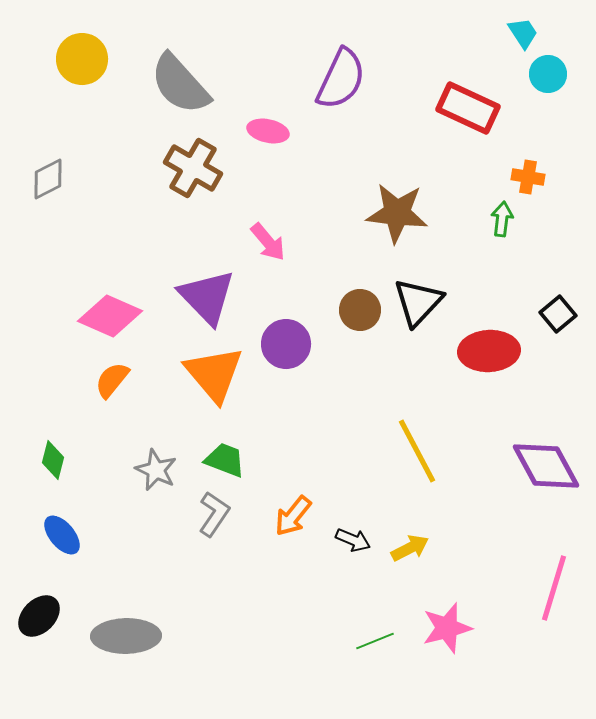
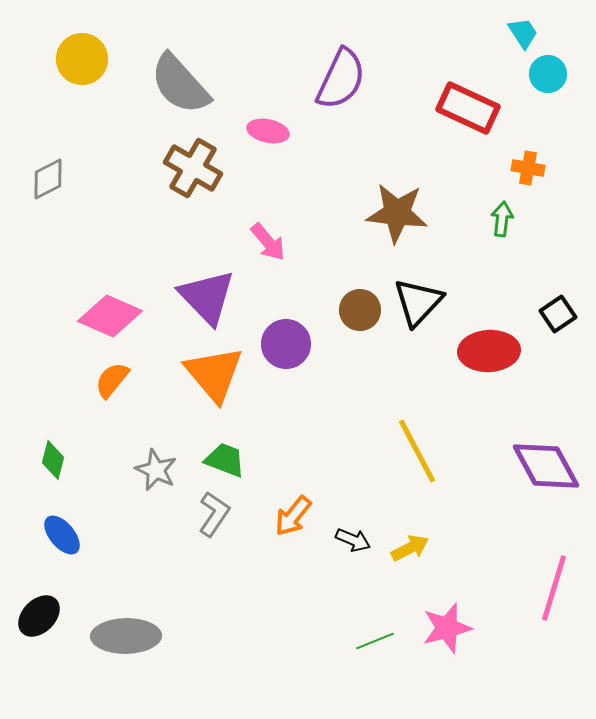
orange cross: moved 9 px up
black square: rotated 6 degrees clockwise
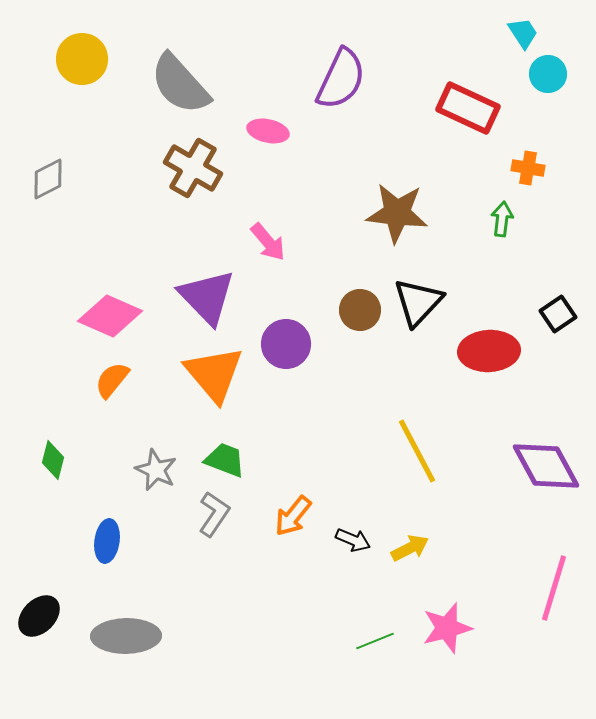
blue ellipse: moved 45 px right, 6 px down; rotated 48 degrees clockwise
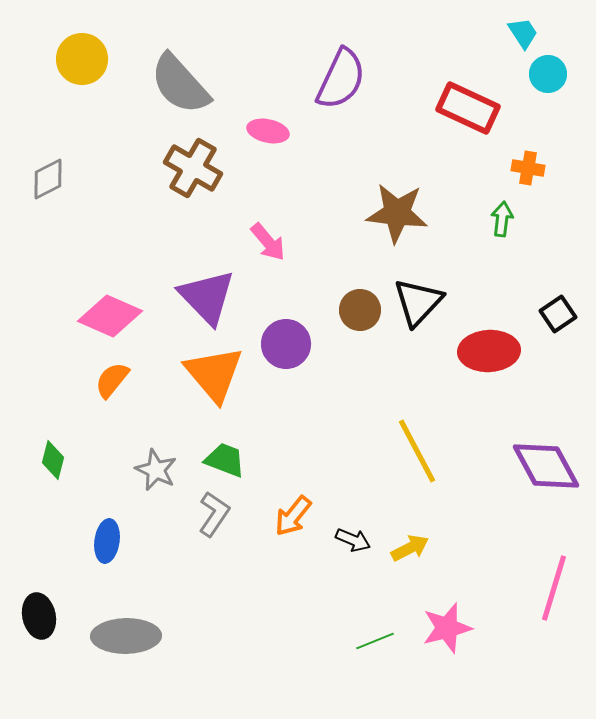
black ellipse: rotated 57 degrees counterclockwise
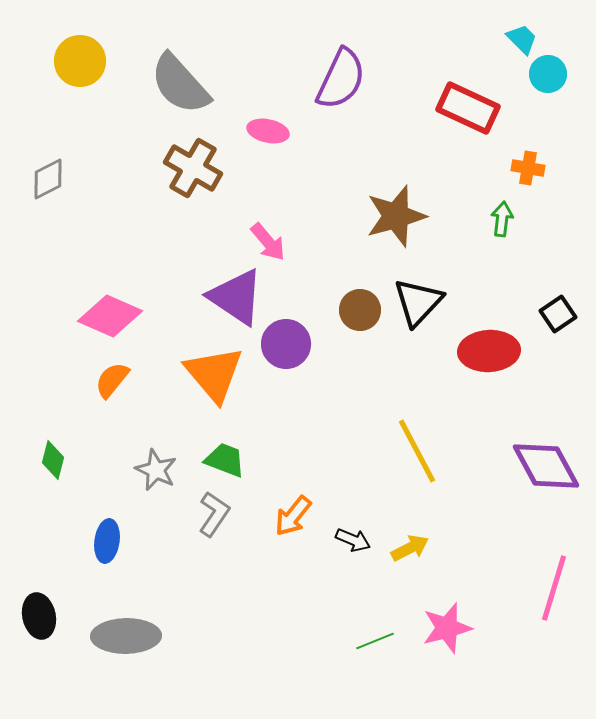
cyan trapezoid: moved 1 px left, 6 px down; rotated 12 degrees counterclockwise
yellow circle: moved 2 px left, 2 px down
brown star: moved 1 px left, 3 px down; rotated 22 degrees counterclockwise
purple triangle: moved 29 px right; rotated 12 degrees counterclockwise
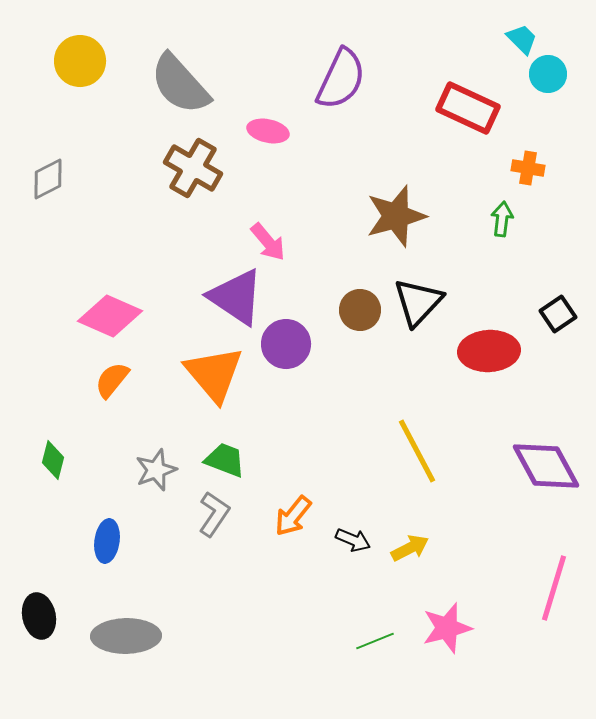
gray star: rotated 27 degrees clockwise
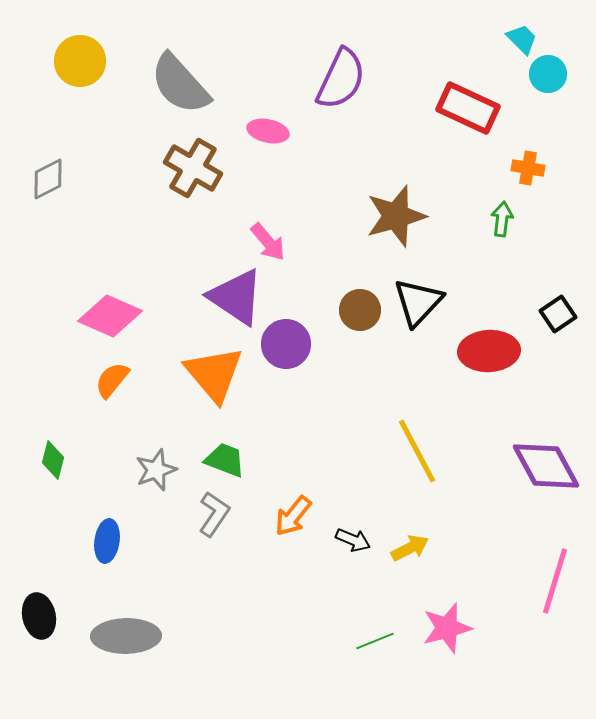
pink line: moved 1 px right, 7 px up
